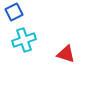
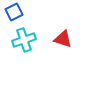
red triangle: moved 3 px left, 15 px up
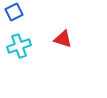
cyan cross: moved 5 px left, 6 px down
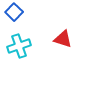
blue square: rotated 18 degrees counterclockwise
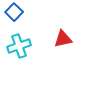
red triangle: rotated 30 degrees counterclockwise
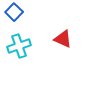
red triangle: rotated 36 degrees clockwise
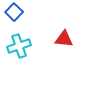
red triangle: moved 1 px right; rotated 18 degrees counterclockwise
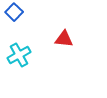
cyan cross: moved 9 px down; rotated 10 degrees counterclockwise
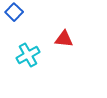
cyan cross: moved 9 px right
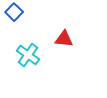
cyan cross: rotated 25 degrees counterclockwise
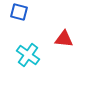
blue square: moved 5 px right; rotated 30 degrees counterclockwise
